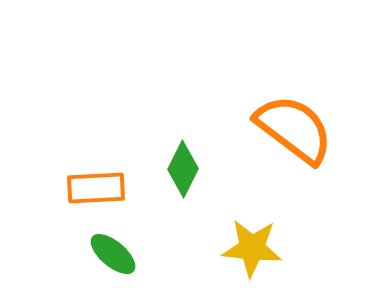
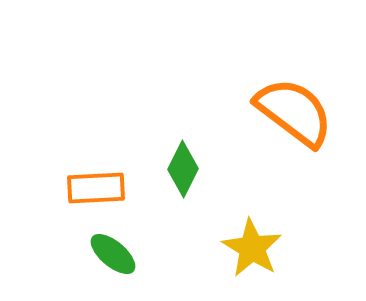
orange semicircle: moved 17 px up
yellow star: rotated 26 degrees clockwise
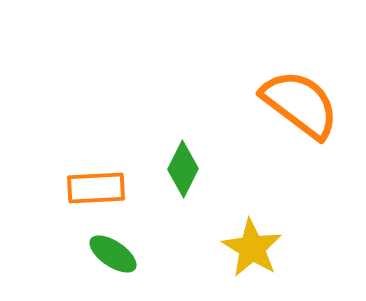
orange semicircle: moved 6 px right, 8 px up
green ellipse: rotated 6 degrees counterclockwise
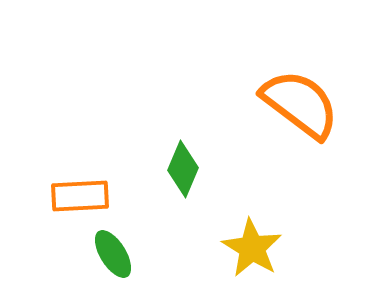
green diamond: rotated 4 degrees counterclockwise
orange rectangle: moved 16 px left, 8 px down
green ellipse: rotated 24 degrees clockwise
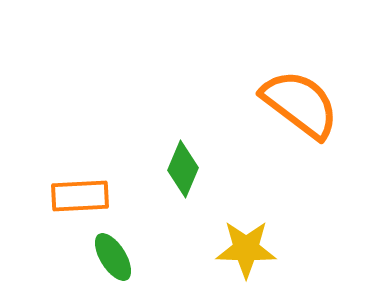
yellow star: moved 6 px left, 1 px down; rotated 30 degrees counterclockwise
green ellipse: moved 3 px down
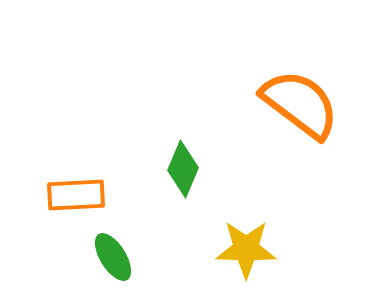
orange rectangle: moved 4 px left, 1 px up
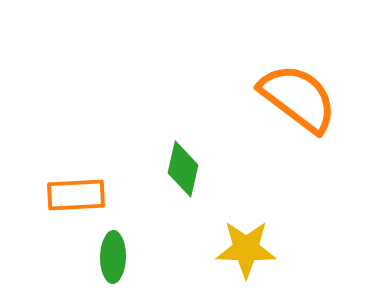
orange semicircle: moved 2 px left, 6 px up
green diamond: rotated 10 degrees counterclockwise
green ellipse: rotated 33 degrees clockwise
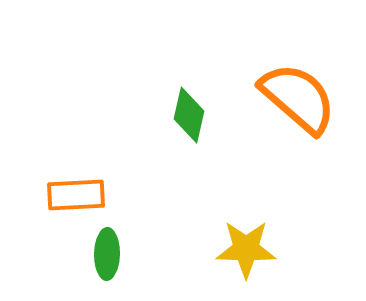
orange semicircle: rotated 4 degrees clockwise
green diamond: moved 6 px right, 54 px up
green ellipse: moved 6 px left, 3 px up
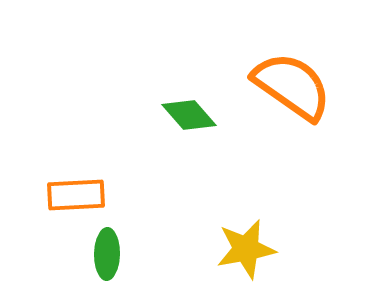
orange semicircle: moved 6 px left, 12 px up; rotated 6 degrees counterclockwise
green diamond: rotated 54 degrees counterclockwise
yellow star: rotated 12 degrees counterclockwise
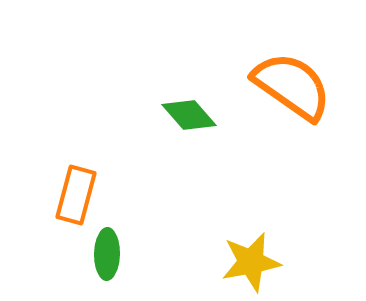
orange rectangle: rotated 72 degrees counterclockwise
yellow star: moved 5 px right, 13 px down
